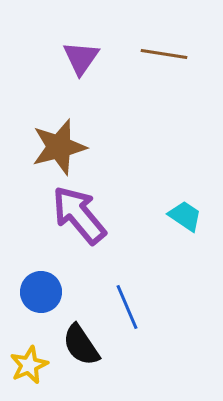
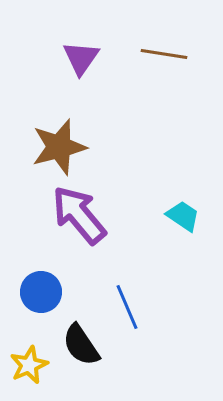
cyan trapezoid: moved 2 px left
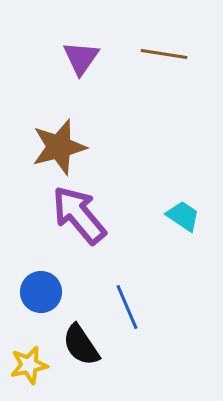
yellow star: rotated 12 degrees clockwise
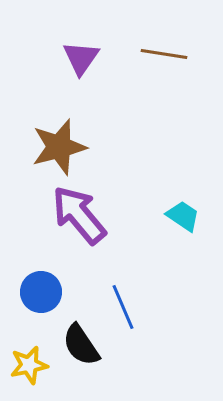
blue line: moved 4 px left
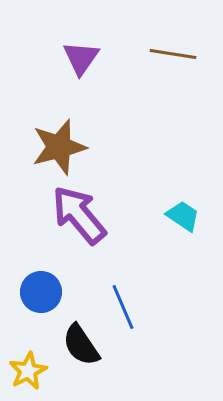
brown line: moved 9 px right
yellow star: moved 1 px left, 6 px down; rotated 15 degrees counterclockwise
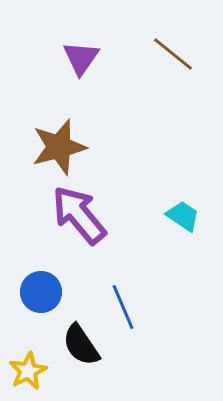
brown line: rotated 30 degrees clockwise
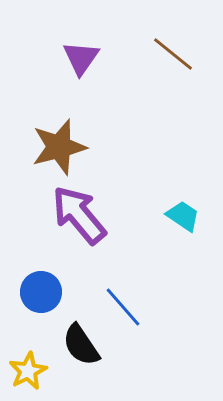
blue line: rotated 18 degrees counterclockwise
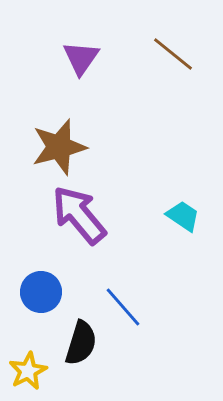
black semicircle: moved 2 px up; rotated 129 degrees counterclockwise
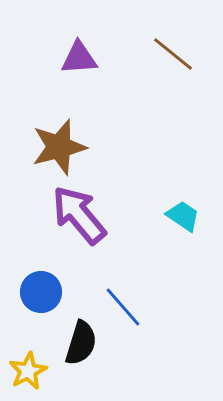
purple triangle: moved 2 px left; rotated 51 degrees clockwise
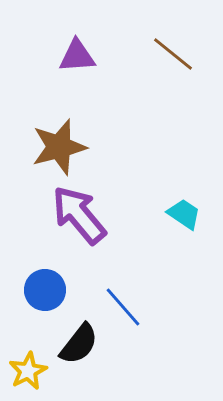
purple triangle: moved 2 px left, 2 px up
cyan trapezoid: moved 1 px right, 2 px up
blue circle: moved 4 px right, 2 px up
black semicircle: moved 2 px left, 1 px down; rotated 21 degrees clockwise
